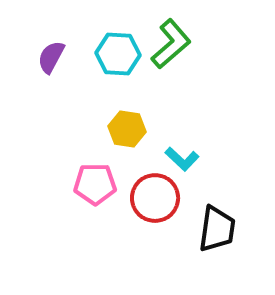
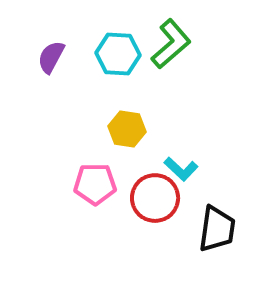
cyan L-shape: moved 1 px left, 10 px down
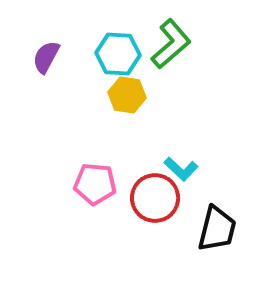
purple semicircle: moved 5 px left
yellow hexagon: moved 34 px up
pink pentagon: rotated 6 degrees clockwise
black trapezoid: rotated 6 degrees clockwise
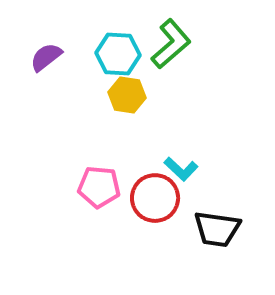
purple semicircle: rotated 24 degrees clockwise
pink pentagon: moved 4 px right, 3 px down
black trapezoid: rotated 84 degrees clockwise
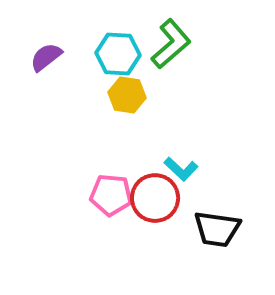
pink pentagon: moved 12 px right, 8 px down
